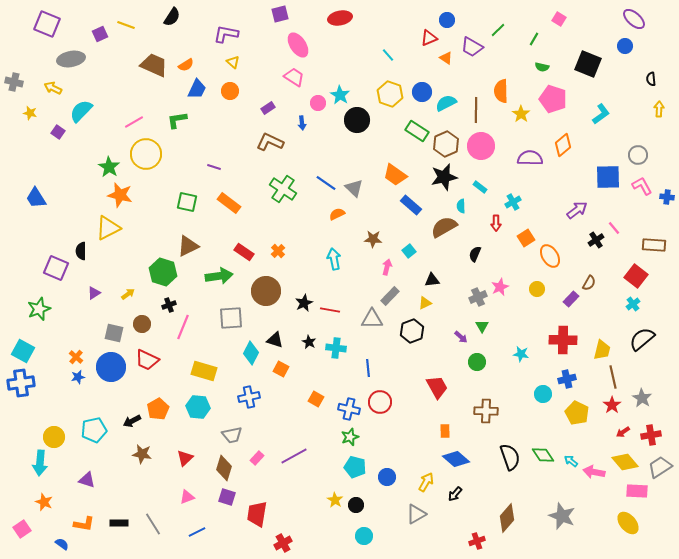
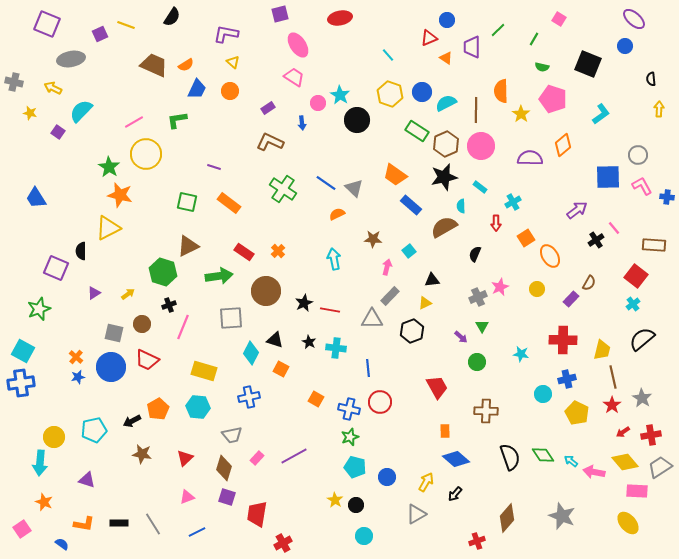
purple trapezoid at (472, 47): rotated 60 degrees clockwise
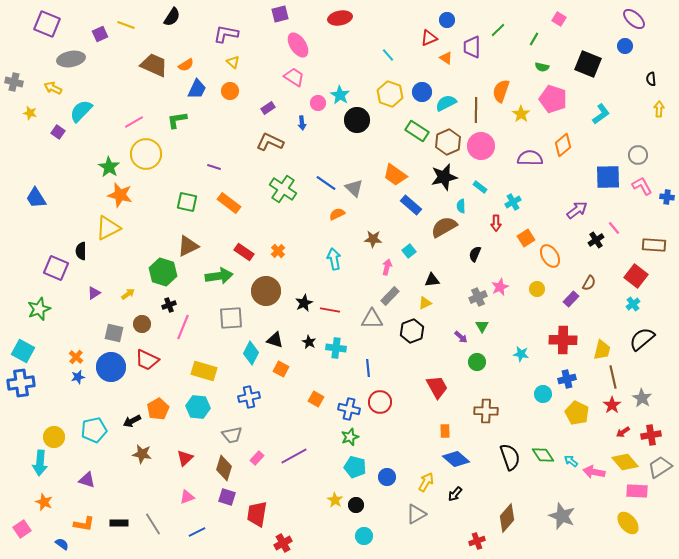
orange semicircle at (501, 91): rotated 20 degrees clockwise
brown hexagon at (446, 144): moved 2 px right, 2 px up
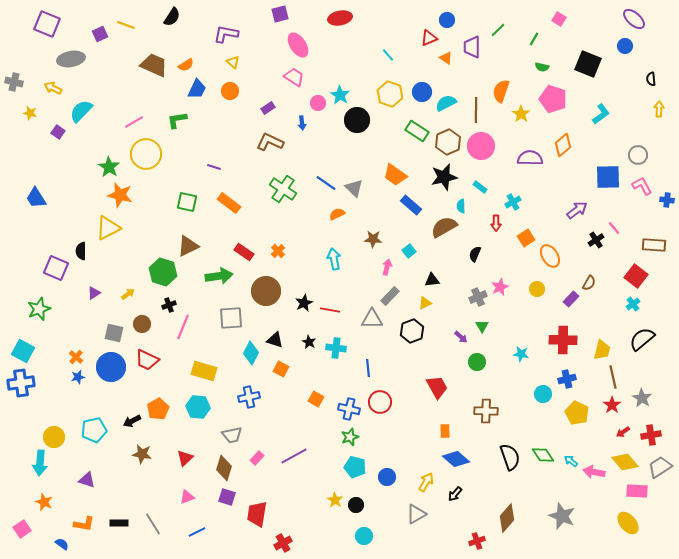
blue cross at (667, 197): moved 3 px down
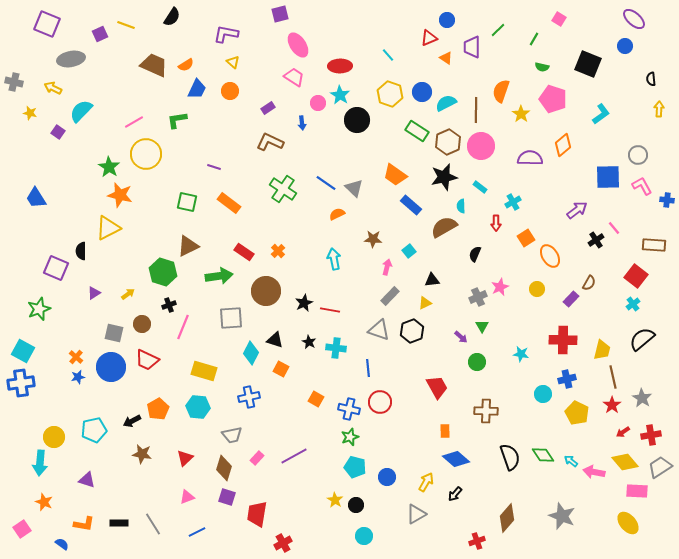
red ellipse at (340, 18): moved 48 px down; rotated 10 degrees clockwise
gray triangle at (372, 319): moved 7 px right, 11 px down; rotated 20 degrees clockwise
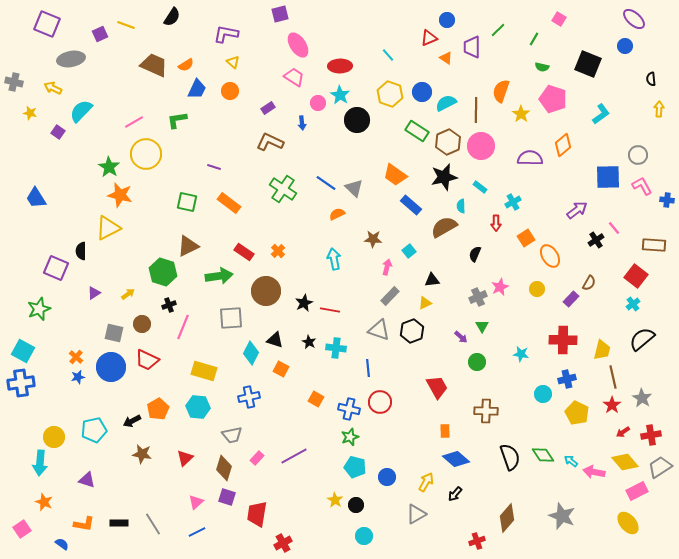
pink rectangle at (637, 491): rotated 30 degrees counterclockwise
pink triangle at (187, 497): moved 9 px right, 5 px down; rotated 21 degrees counterclockwise
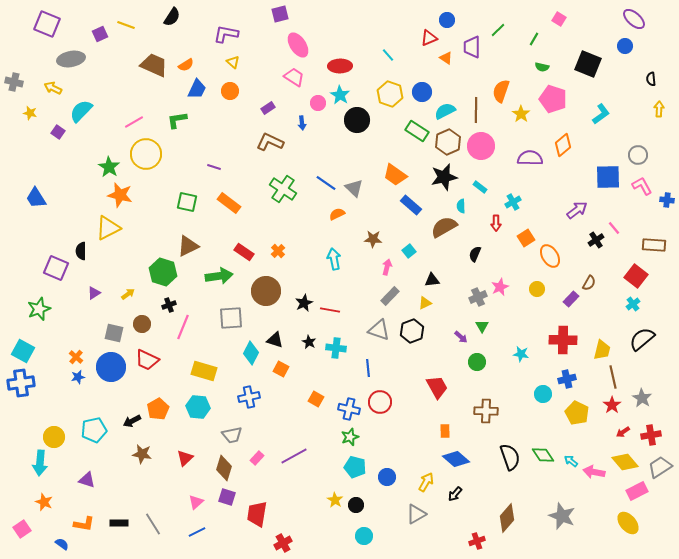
cyan semicircle at (446, 103): moved 1 px left, 8 px down
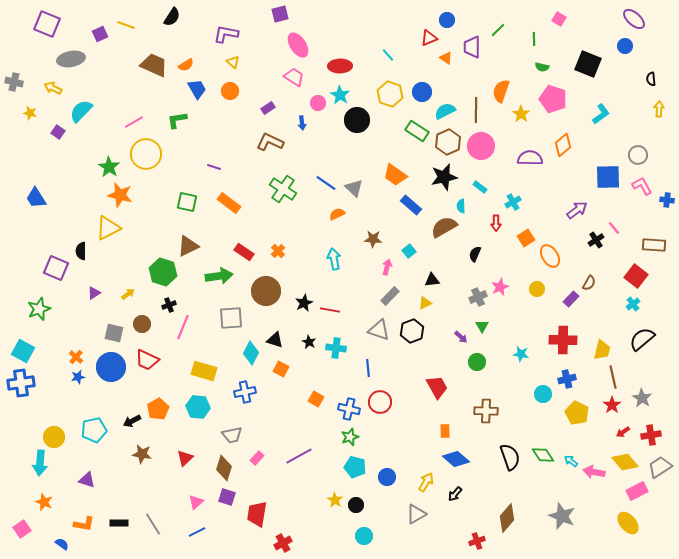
green line at (534, 39): rotated 32 degrees counterclockwise
blue trapezoid at (197, 89): rotated 55 degrees counterclockwise
blue cross at (249, 397): moved 4 px left, 5 px up
purple line at (294, 456): moved 5 px right
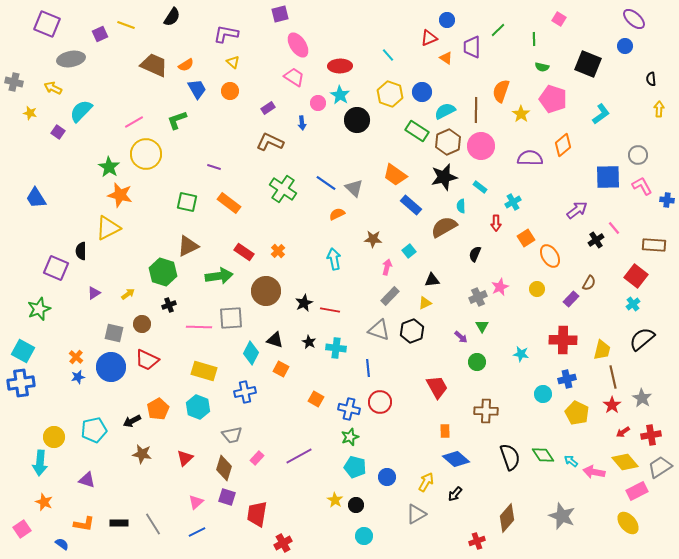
green L-shape at (177, 120): rotated 10 degrees counterclockwise
pink line at (183, 327): moved 16 px right; rotated 70 degrees clockwise
cyan hexagon at (198, 407): rotated 15 degrees clockwise
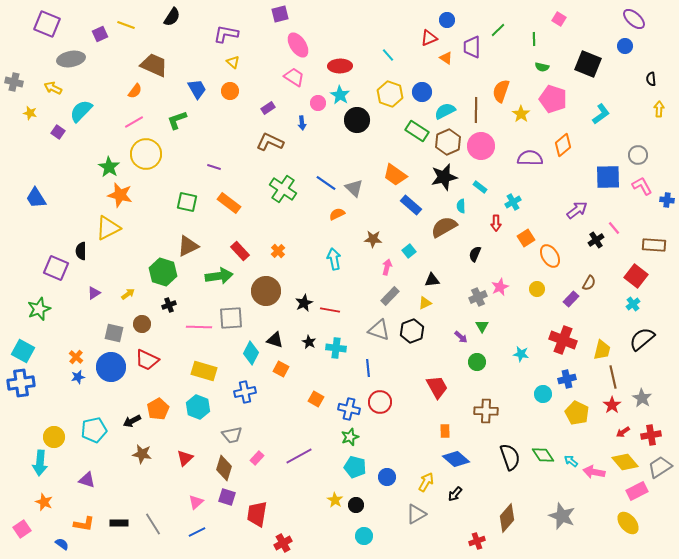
orange semicircle at (186, 65): moved 51 px left, 26 px down; rotated 21 degrees counterclockwise
red rectangle at (244, 252): moved 4 px left, 1 px up; rotated 12 degrees clockwise
red cross at (563, 340): rotated 20 degrees clockwise
